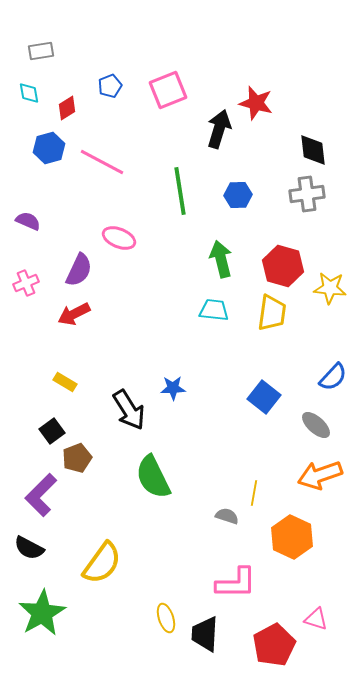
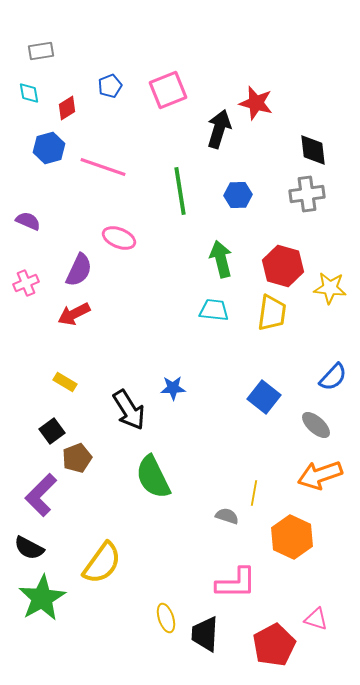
pink line at (102, 162): moved 1 px right, 5 px down; rotated 9 degrees counterclockwise
green star at (42, 613): moved 15 px up
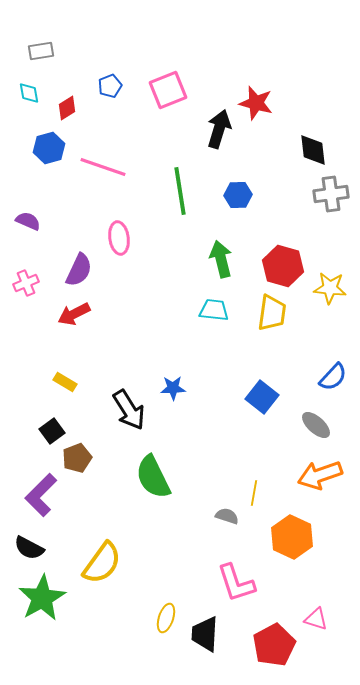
gray cross at (307, 194): moved 24 px right
pink ellipse at (119, 238): rotated 60 degrees clockwise
blue square at (264, 397): moved 2 px left
pink L-shape at (236, 583): rotated 72 degrees clockwise
yellow ellipse at (166, 618): rotated 36 degrees clockwise
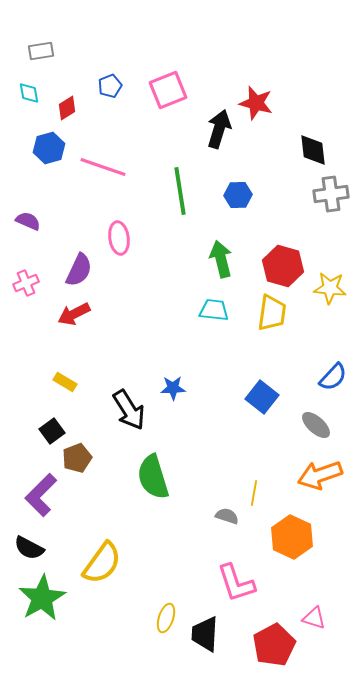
green semicircle at (153, 477): rotated 9 degrees clockwise
pink triangle at (316, 619): moved 2 px left, 1 px up
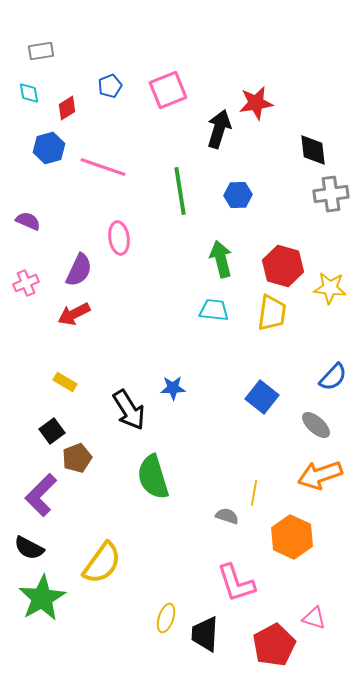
red star at (256, 103): rotated 24 degrees counterclockwise
